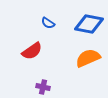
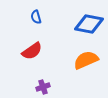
blue semicircle: moved 12 px left, 6 px up; rotated 40 degrees clockwise
orange semicircle: moved 2 px left, 2 px down
purple cross: rotated 32 degrees counterclockwise
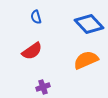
blue diamond: rotated 36 degrees clockwise
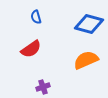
blue diamond: rotated 32 degrees counterclockwise
red semicircle: moved 1 px left, 2 px up
